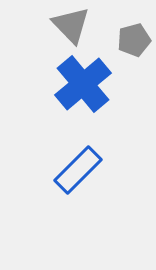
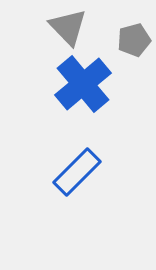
gray triangle: moved 3 px left, 2 px down
blue rectangle: moved 1 px left, 2 px down
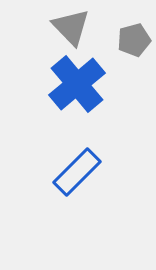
gray triangle: moved 3 px right
blue cross: moved 6 px left
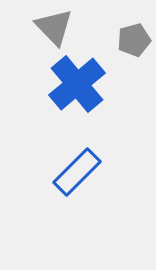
gray triangle: moved 17 px left
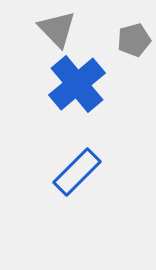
gray triangle: moved 3 px right, 2 px down
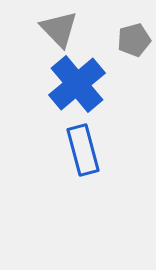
gray triangle: moved 2 px right
blue rectangle: moved 6 px right, 22 px up; rotated 60 degrees counterclockwise
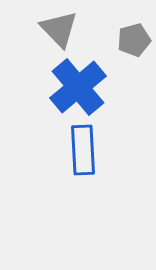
blue cross: moved 1 px right, 3 px down
blue rectangle: rotated 12 degrees clockwise
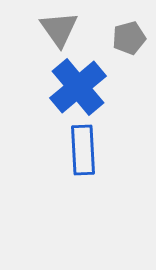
gray triangle: rotated 9 degrees clockwise
gray pentagon: moved 5 px left, 2 px up
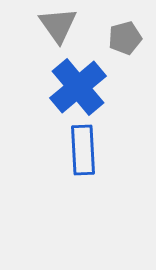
gray triangle: moved 1 px left, 4 px up
gray pentagon: moved 4 px left
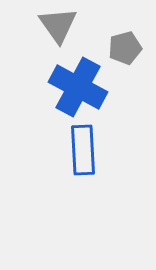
gray pentagon: moved 10 px down
blue cross: rotated 22 degrees counterclockwise
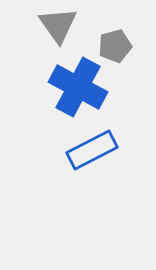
gray pentagon: moved 10 px left, 2 px up
blue rectangle: moved 9 px right; rotated 66 degrees clockwise
